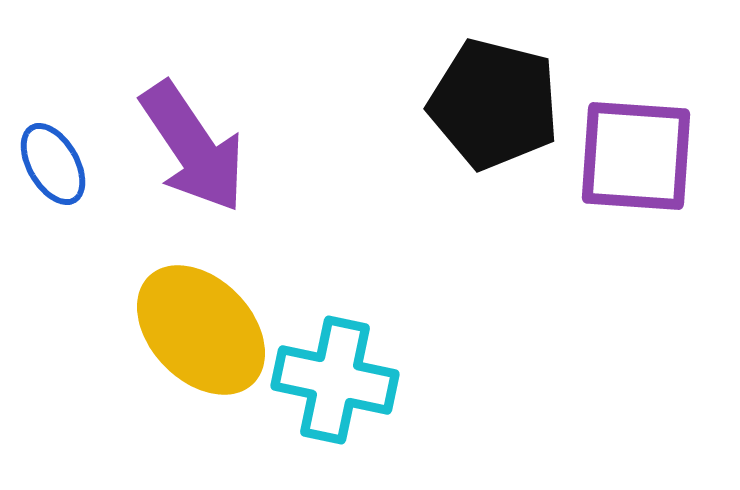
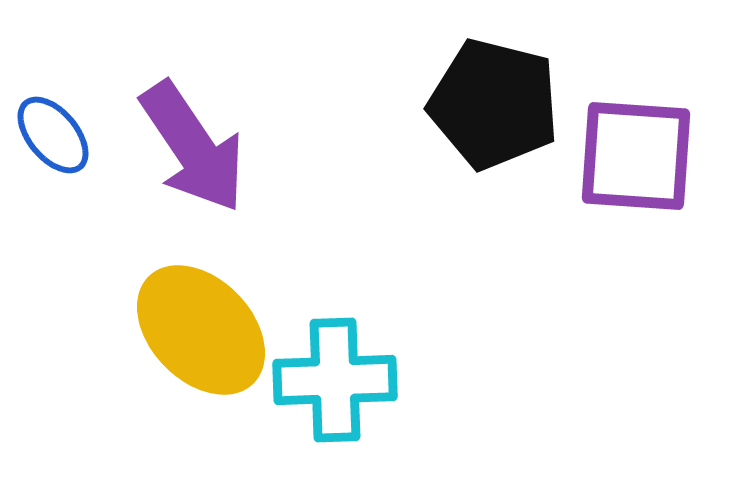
blue ellipse: moved 29 px up; rotated 10 degrees counterclockwise
cyan cross: rotated 14 degrees counterclockwise
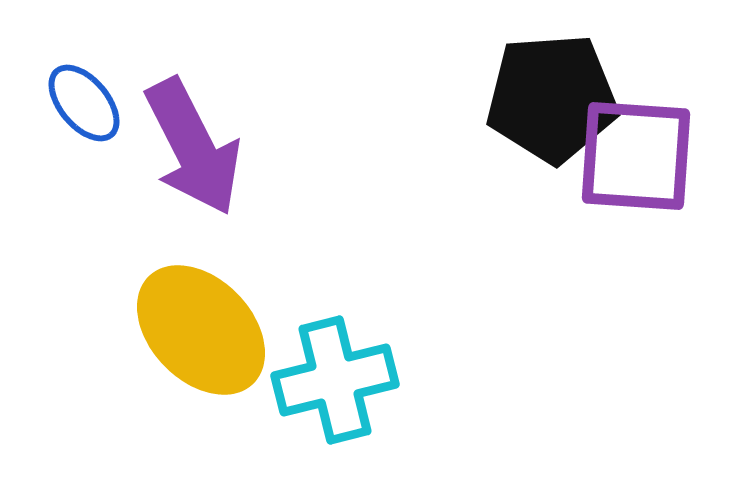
black pentagon: moved 58 px right, 6 px up; rotated 18 degrees counterclockwise
blue ellipse: moved 31 px right, 32 px up
purple arrow: rotated 7 degrees clockwise
cyan cross: rotated 12 degrees counterclockwise
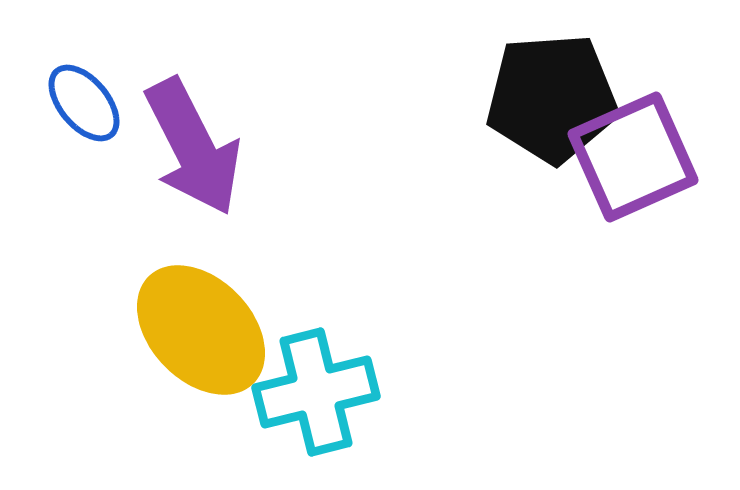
purple square: moved 3 px left, 1 px down; rotated 28 degrees counterclockwise
cyan cross: moved 19 px left, 12 px down
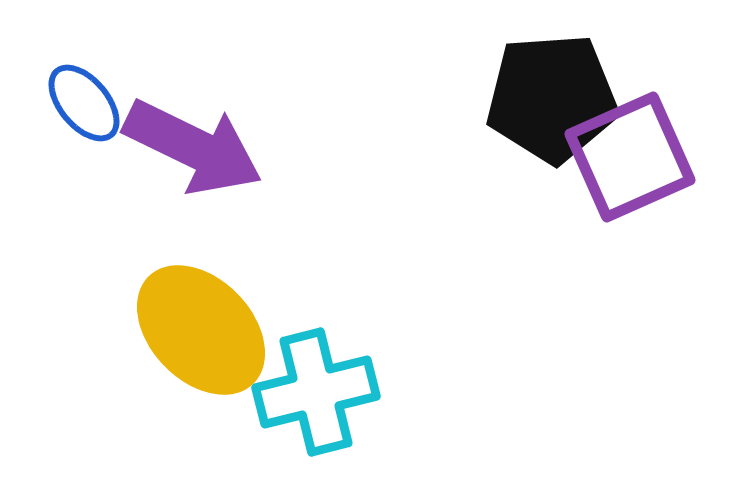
purple arrow: rotated 37 degrees counterclockwise
purple square: moved 3 px left
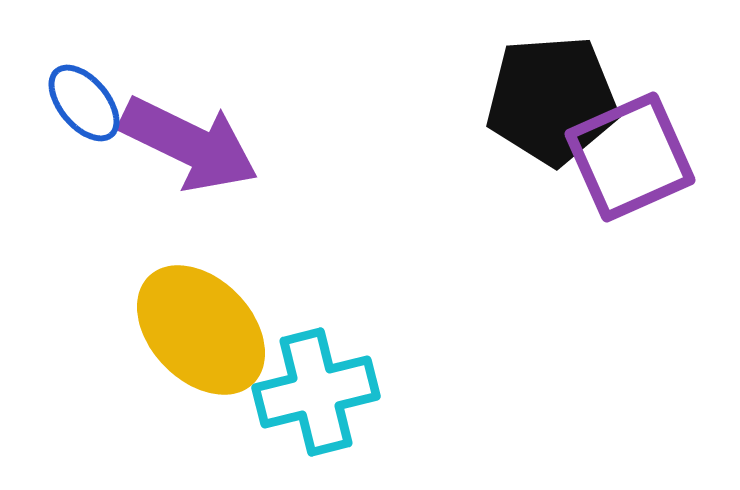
black pentagon: moved 2 px down
purple arrow: moved 4 px left, 3 px up
